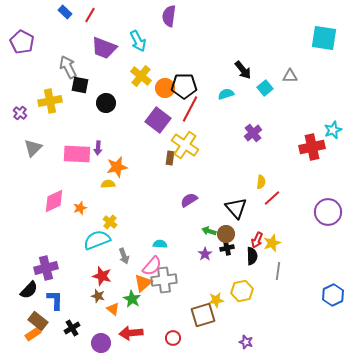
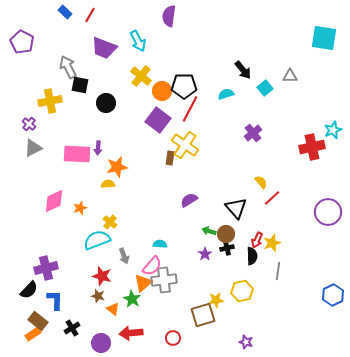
orange circle at (165, 88): moved 3 px left, 3 px down
purple cross at (20, 113): moved 9 px right, 11 px down
gray triangle at (33, 148): rotated 18 degrees clockwise
yellow semicircle at (261, 182): rotated 48 degrees counterclockwise
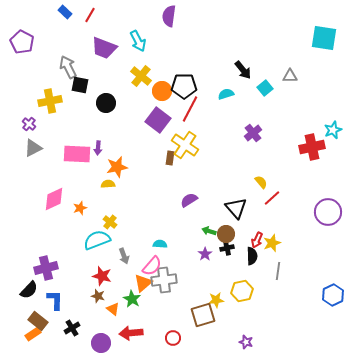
pink diamond at (54, 201): moved 2 px up
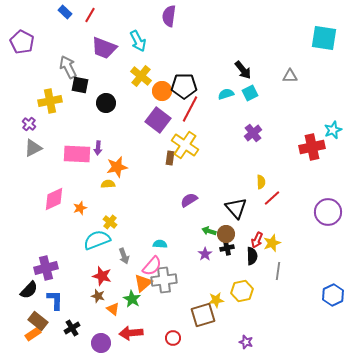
cyan square at (265, 88): moved 15 px left, 5 px down; rotated 14 degrees clockwise
yellow semicircle at (261, 182): rotated 40 degrees clockwise
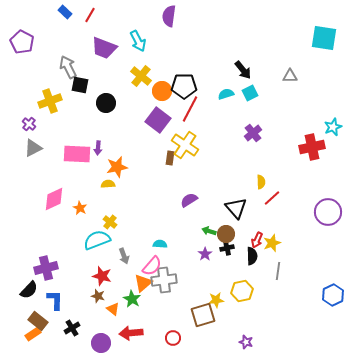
yellow cross at (50, 101): rotated 10 degrees counterclockwise
cyan star at (333, 130): moved 3 px up
orange star at (80, 208): rotated 24 degrees counterclockwise
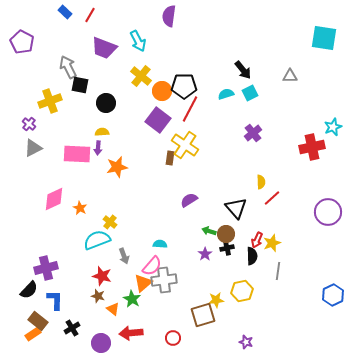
yellow semicircle at (108, 184): moved 6 px left, 52 px up
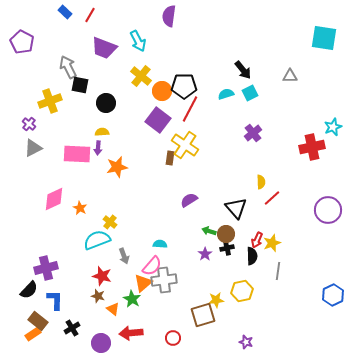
purple circle at (328, 212): moved 2 px up
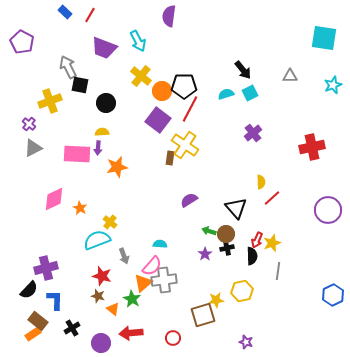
cyan star at (333, 127): moved 42 px up
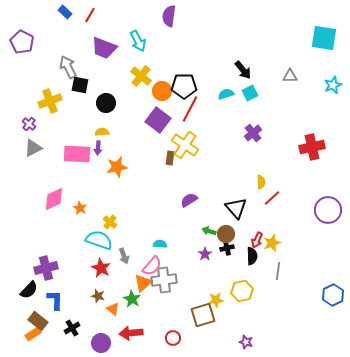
cyan semicircle at (97, 240): moved 2 px right; rotated 40 degrees clockwise
red star at (102, 276): moved 1 px left, 8 px up; rotated 12 degrees clockwise
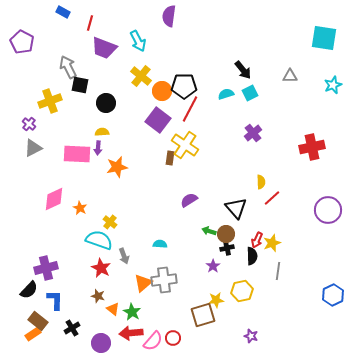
blue rectangle at (65, 12): moved 2 px left; rotated 16 degrees counterclockwise
red line at (90, 15): moved 8 px down; rotated 14 degrees counterclockwise
purple star at (205, 254): moved 8 px right, 12 px down
pink semicircle at (152, 266): moved 1 px right, 75 px down
green star at (132, 299): moved 13 px down
purple star at (246, 342): moved 5 px right, 6 px up
